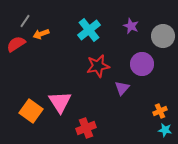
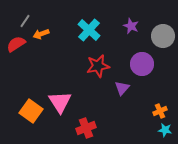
cyan cross: rotated 10 degrees counterclockwise
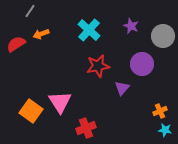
gray line: moved 5 px right, 10 px up
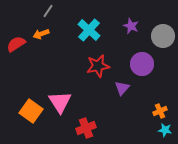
gray line: moved 18 px right
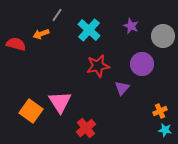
gray line: moved 9 px right, 4 px down
red semicircle: rotated 48 degrees clockwise
red cross: rotated 18 degrees counterclockwise
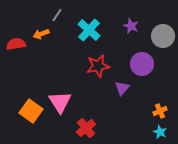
red semicircle: rotated 24 degrees counterclockwise
cyan star: moved 5 px left, 2 px down; rotated 16 degrees clockwise
